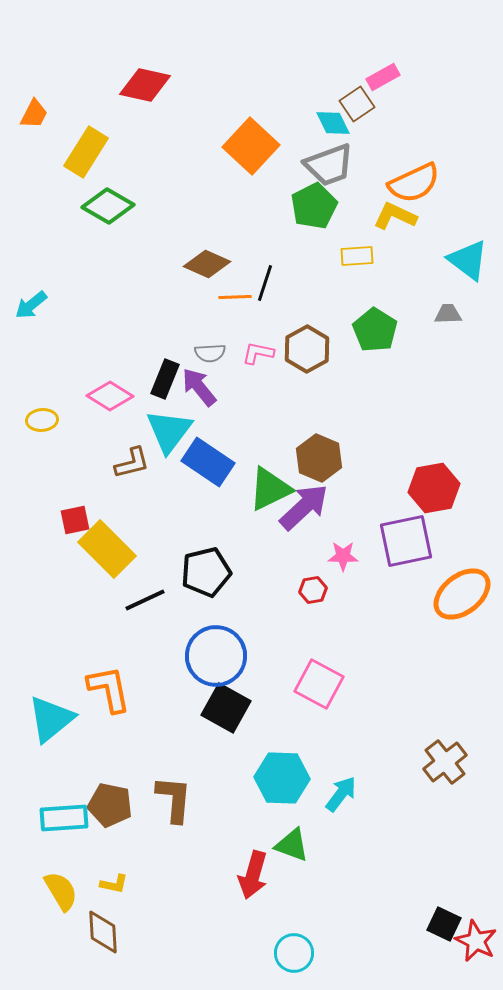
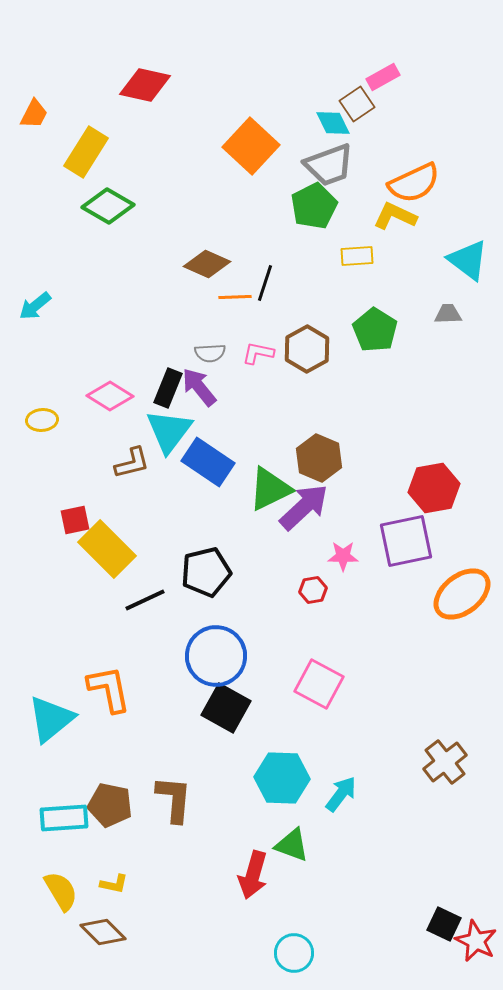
cyan arrow at (31, 305): moved 4 px right, 1 px down
black rectangle at (165, 379): moved 3 px right, 9 px down
brown diamond at (103, 932): rotated 42 degrees counterclockwise
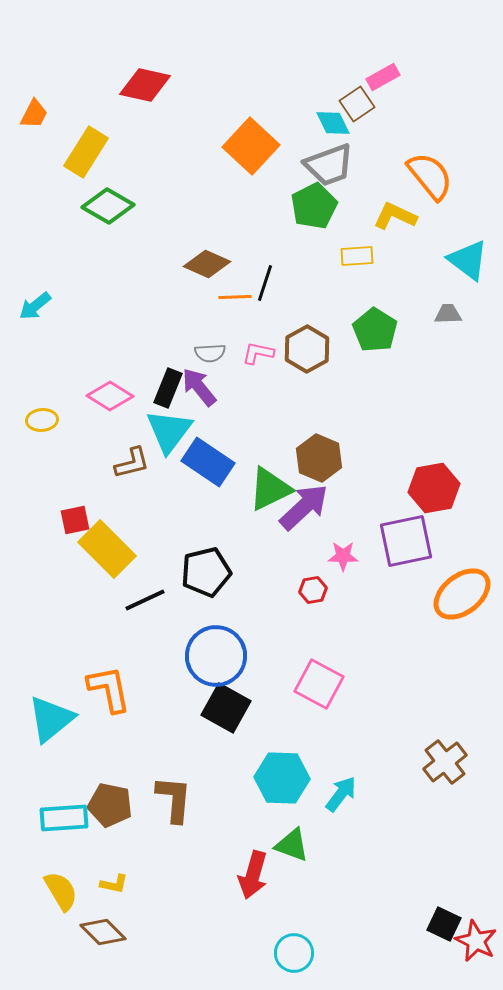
orange semicircle at (414, 183): moved 16 px right, 7 px up; rotated 104 degrees counterclockwise
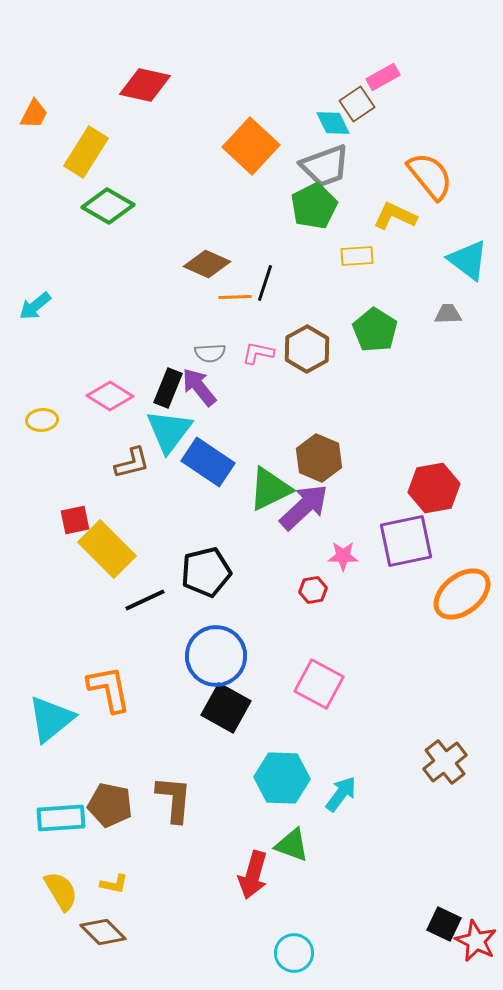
gray trapezoid at (329, 165): moved 4 px left, 1 px down
cyan rectangle at (64, 818): moved 3 px left
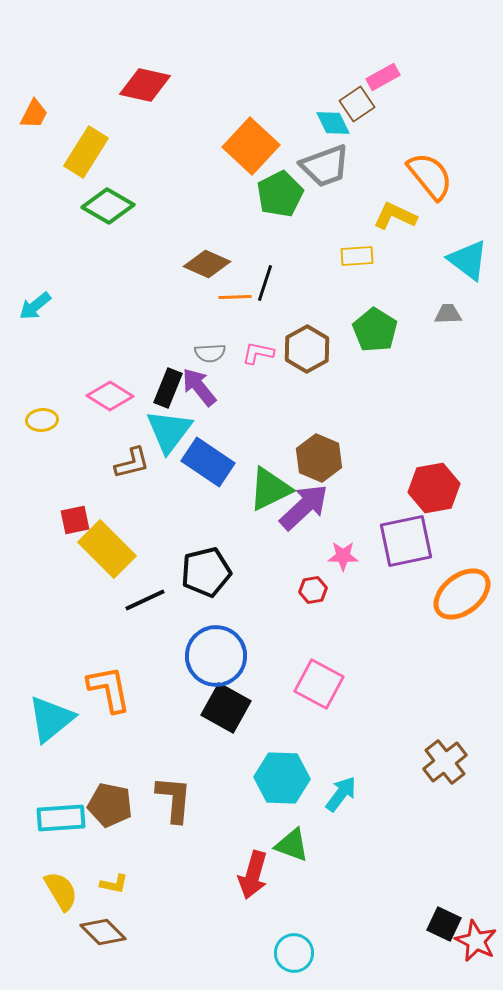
green pentagon at (314, 206): moved 34 px left, 12 px up
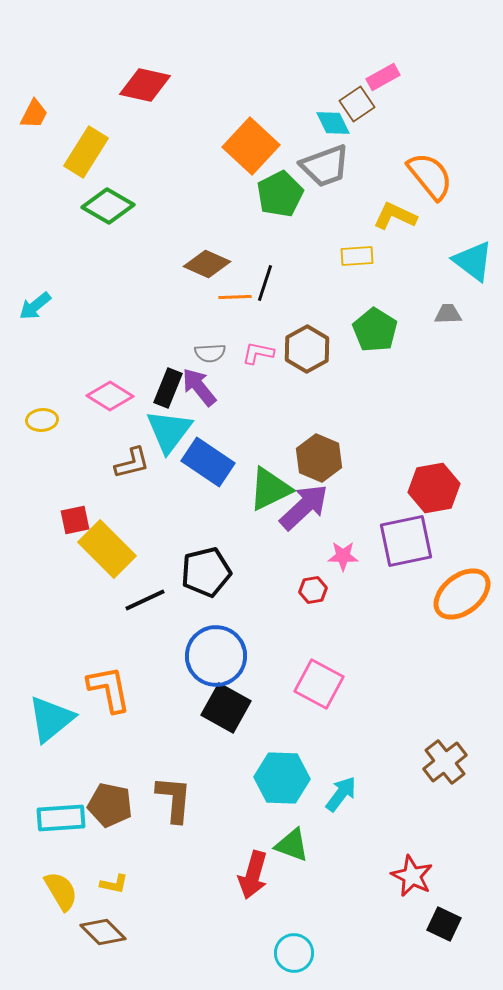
cyan triangle at (468, 260): moved 5 px right, 1 px down
red star at (476, 941): moved 64 px left, 65 px up
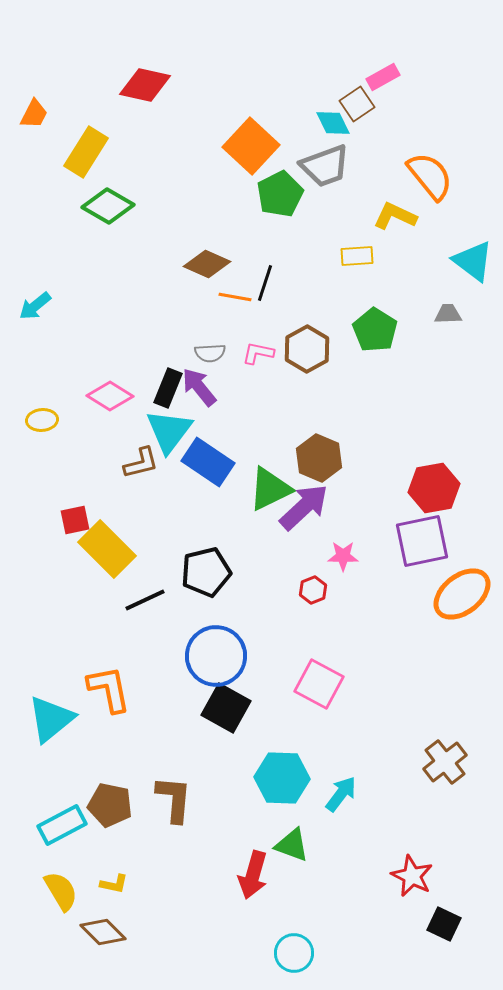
orange line at (235, 297): rotated 12 degrees clockwise
brown L-shape at (132, 463): moved 9 px right
purple square at (406, 541): moved 16 px right
red hexagon at (313, 590): rotated 12 degrees counterclockwise
cyan rectangle at (61, 818): moved 1 px right, 7 px down; rotated 24 degrees counterclockwise
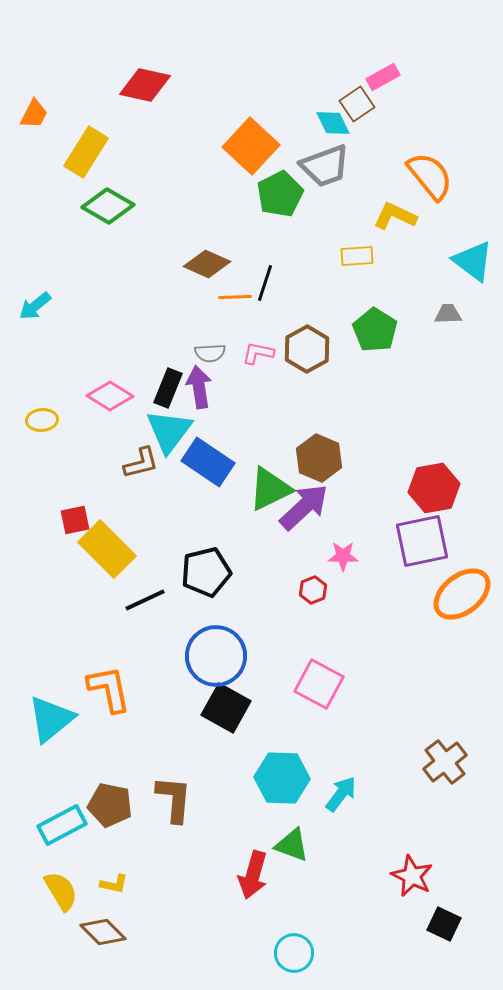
orange line at (235, 297): rotated 12 degrees counterclockwise
purple arrow at (199, 387): rotated 30 degrees clockwise
